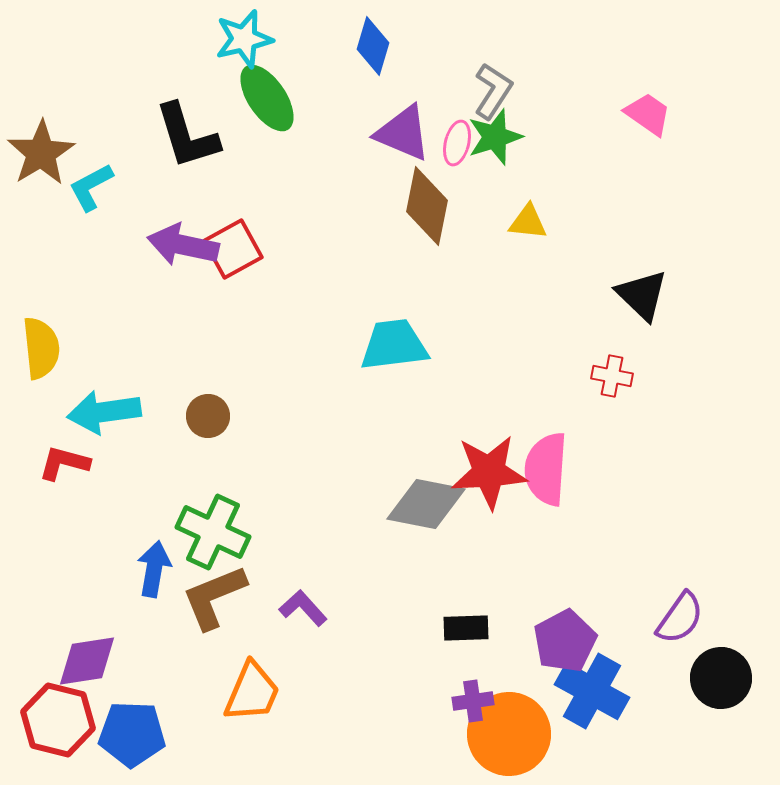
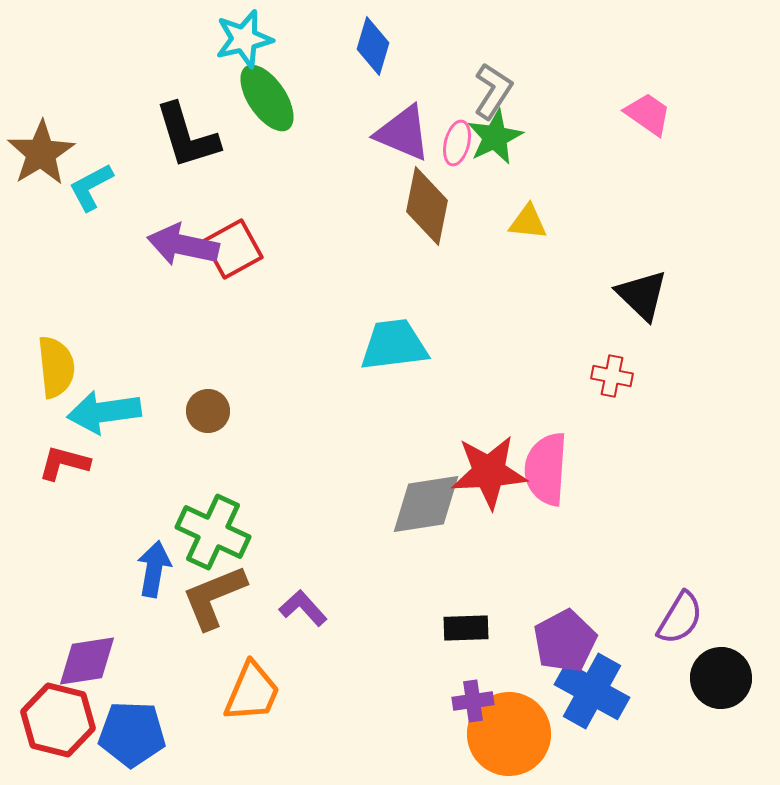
green star: rotated 8 degrees counterclockwise
yellow semicircle: moved 15 px right, 19 px down
brown circle: moved 5 px up
gray diamond: rotated 20 degrees counterclockwise
purple semicircle: rotated 4 degrees counterclockwise
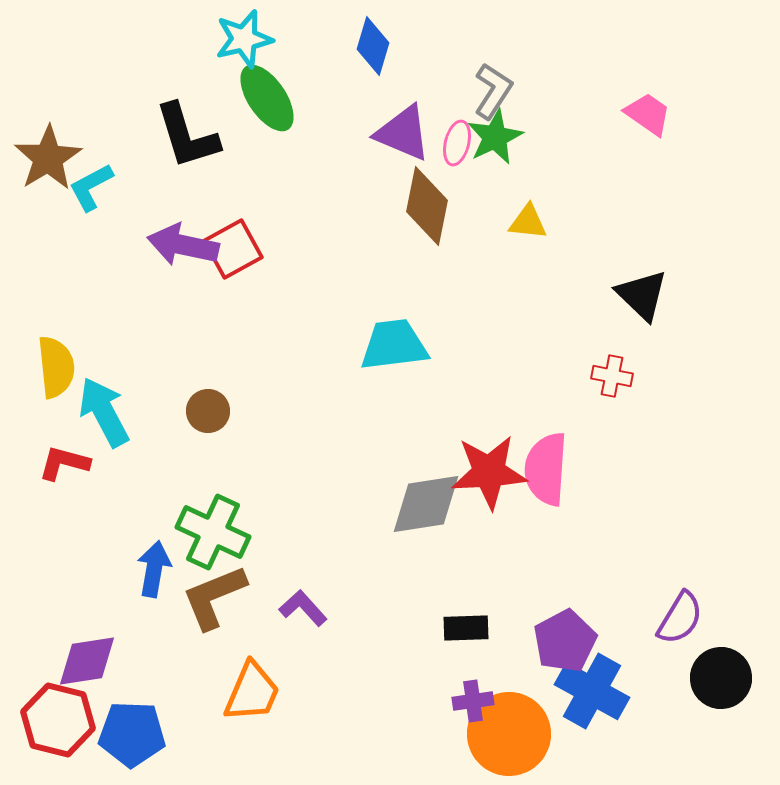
brown star: moved 7 px right, 5 px down
cyan arrow: rotated 70 degrees clockwise
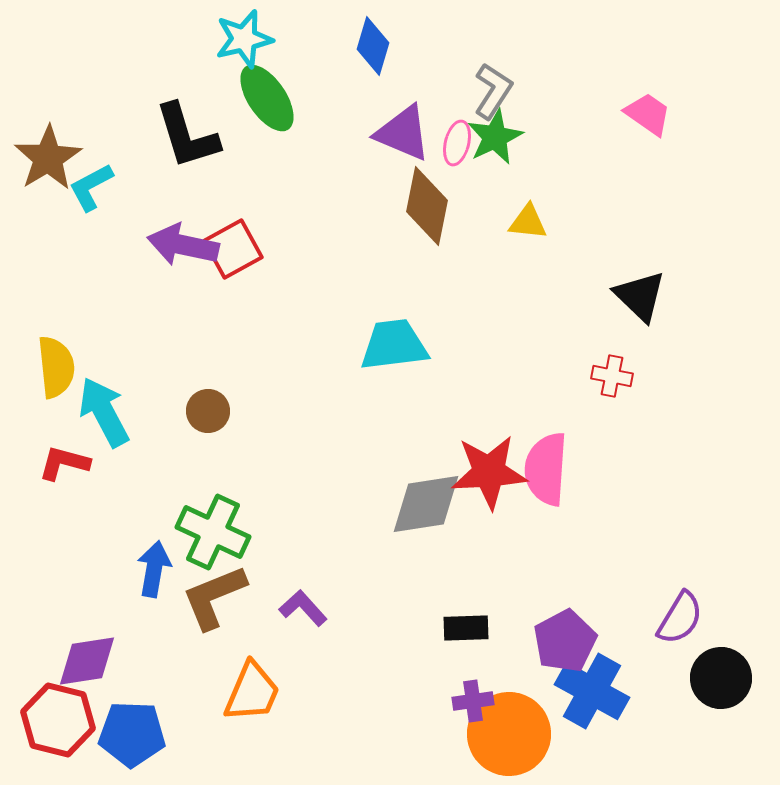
black triangle: moved 2 px left, 1 px down
